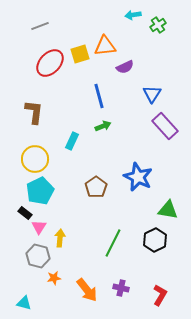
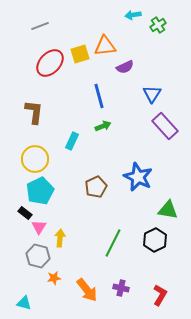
brown pentagon: rotated 10 degrees clockwise
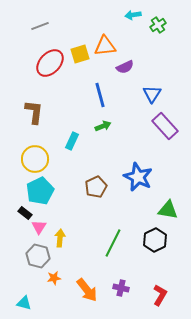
blue line: moved 1 px right, 1 px up
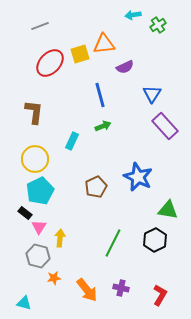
orange triangle: moved 1 px left, 2 px up
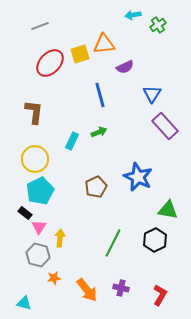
green arrow: moved 4 px left, 6 px down
gray hexagon: moved 1 px up
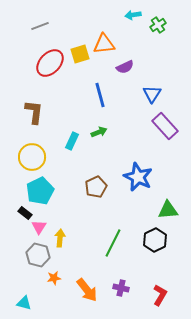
yellow circle: moved 3 px left, 2 px up
green triangle: rotated 15 degrees counterclockwise
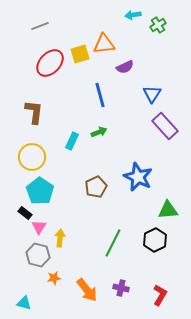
cyan pentagon: rotated 12 degrees counterclockwise
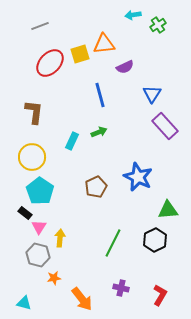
orange arrow: moved 5 px left, 9 px down
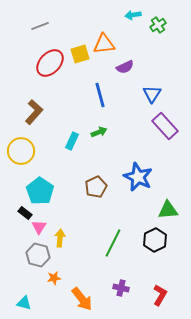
brown L-shape: rotated 35 degrees clockwise
yellow circle: moved 11 px left, 6 px up
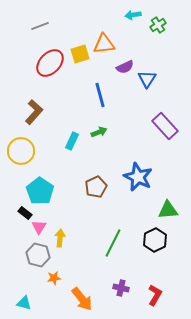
blue triangle: moved 5 px left, 15 px up
red L-shape: moved 5 px left
